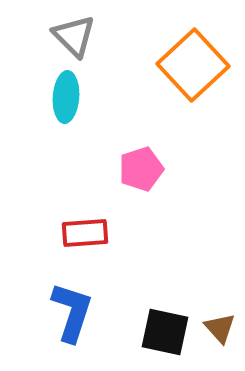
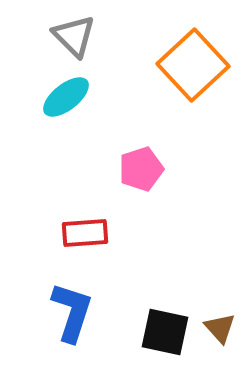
cyan ellipse: rotated 48 degrees clockwise
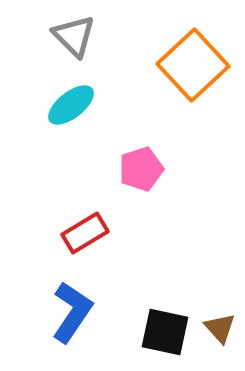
cyan ellipse: moved 5 px right, 8 px down
red rectangle: rotated 27 degrees counterclockwise
blue L-shape: rotated 16 degrees clockwise
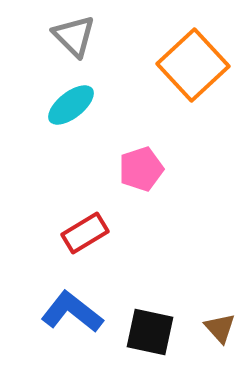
blue L-shape: rotated 86 degrees counterclockwise
black square: moved 15 px left
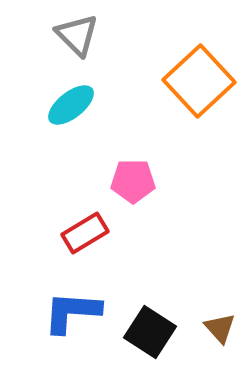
gray triangle: moved 3 px right, 1 px up
orange square: moved 6 px right, 16 px down
pink pentagon: moved 8 px left, 12 px down; rotated 18 degrees clockwise
blue L-shape: rotated 34 degrees counterclockwise
black square: rotated 21 degrees clockwise
